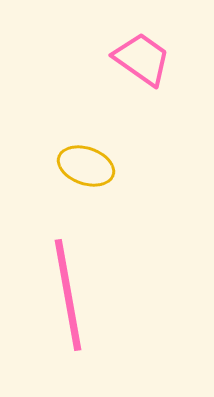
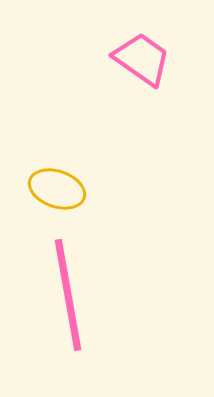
yellow ellipse: moved 29 px left, 23 px down
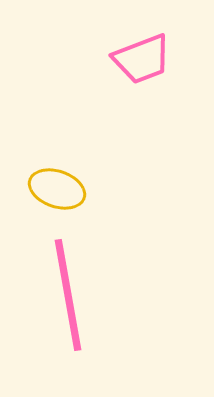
pink trapezoid: rotated 124 degrees clockwise
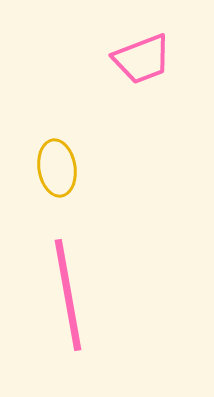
yellow ellipse: moved 21 px up; rotated 62 degrees clockwise
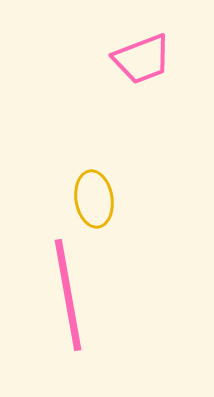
yellow ellipse: moved 37 px right, 31 px down
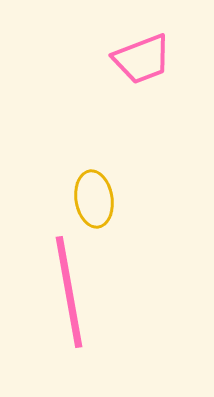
pink line: moved 1 px right, 3 px up
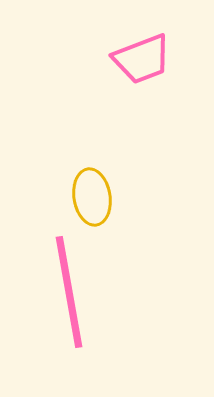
yellow ellipse: moved 2 px left, 2 px up
